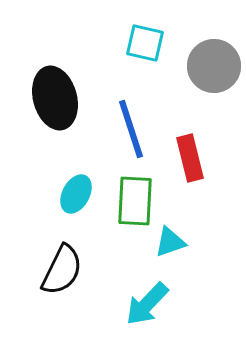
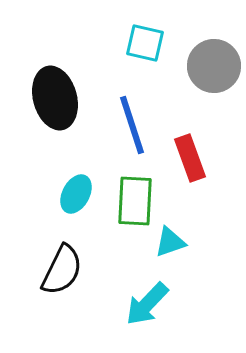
blue line: moved 1 px right, 4 px up
red rectangle: rotated 6 degrees counterclockwise
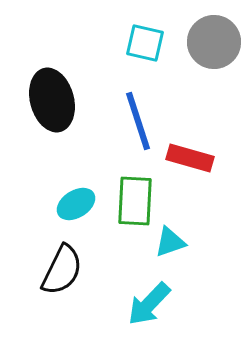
gray circle: moved 24 px up
black ellipse: moved 3 px left, 2 px down
blue line: moved 6 px right, 4 px up
red rectangle: rotated 54 degrees counterclockwise
cyan ellipse: moved 10 px down; rotated 30 degrees clockwise
cyan arrow: moved 2 px right
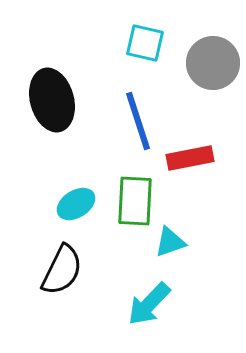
gray circle: moved 1 px left, 21 px down
red rectangle: rotated 27 degrees counterclockwise
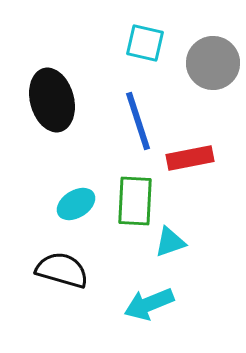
black semicircle: rotated 100 degrees counterclockwise
cyan arrow: rotated 24 degrees clockwise
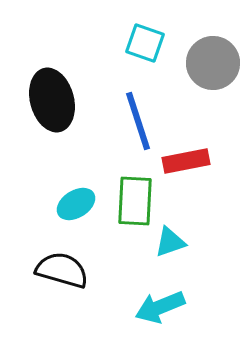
cyan square: rotated 6 degrees clockwise
red rectangle: moved 4 px left, 3 px down
cyan arrow: moved 11 px right, 3 px down
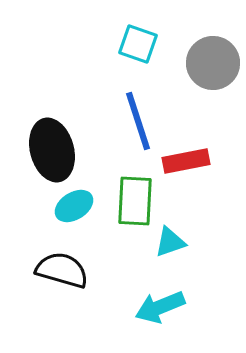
cyan square: moved 7 px left, 1 px down
black ellipse: moved 50 px down
cyan ellipse: moved 2 px left, 2 px down
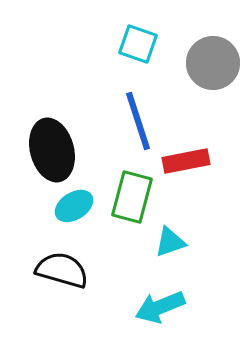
green rectangle: moved 3 px left, 4 px up; rotated 12 degrees clockwise
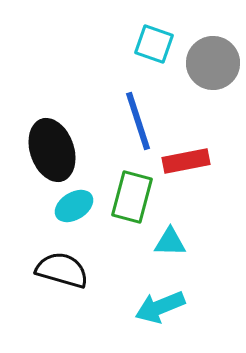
cyan square: moved 16 px right
black ellipse: rotated 4 degrees counterclockwise
cyan triangle: rotated 20 degrees clockwise
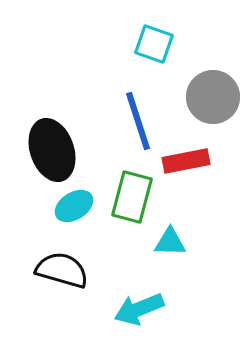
gray circle: moved 34 px down
cyan arrow: moved 21 px left, 2 px down
